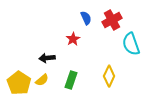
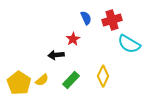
red cross: rotated 12 degrees clockwise
cyan semicircle: moved 2 px left; rotated 40 degrees counterclockwise
black arrow: moved 9 px right, 3 px up
yellow diamond: moved 6 px left
green rectangle: rotated 24 degrees clockwise
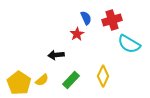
red star: moved 4 px right, 5 px up
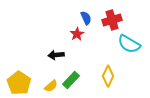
yellow diamond: moved 5 px right
yellow semicircle: moved 9 px right, 6 px down
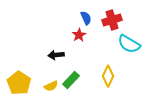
red star: moved 2 px right, 1 px down
yellow semicircle: rotated 16 degrees clockwise
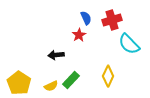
cyan semicircle: rotated 15 degrees clockwise
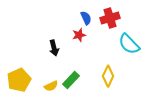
red cross: moved 2 px left, 2 px up
red star: rotated 16 degrees clockwise
black arrow: moved 2 px left, 7 px up; rotated 98 degrees counterclockwise
yellow pentagon: moved 3 px up; rotated 15 degrees clockwise
